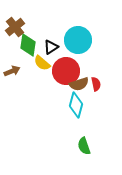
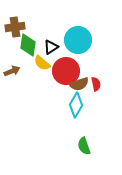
brown cross: rotated 30 degrees clockwise
cyan diamond: rotated 15 degrees clockwise
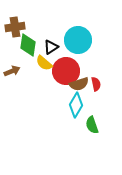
yellow semicircle: moved 2 px right
green semicircle: moved 8 px right, 21 px up
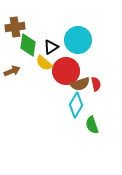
brown semicircle: moved 1 px right
